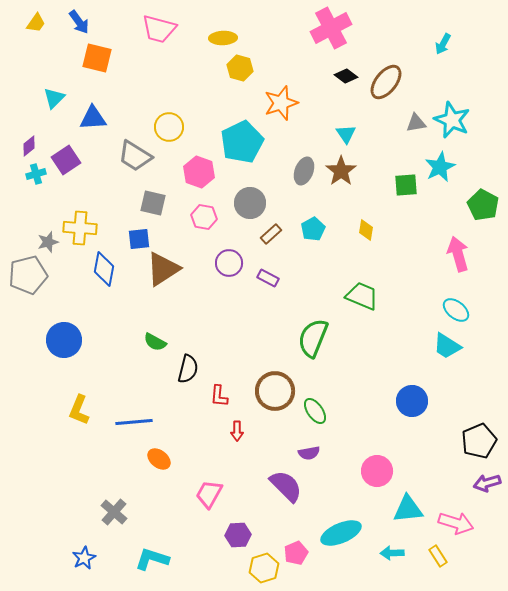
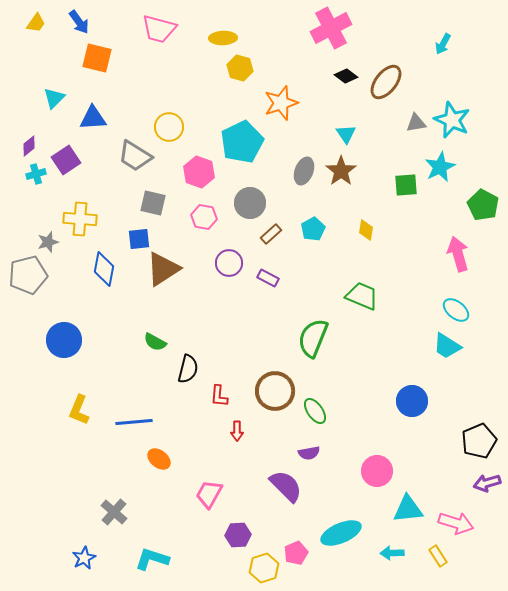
yellow cross at (80, 228): moved 9 px up
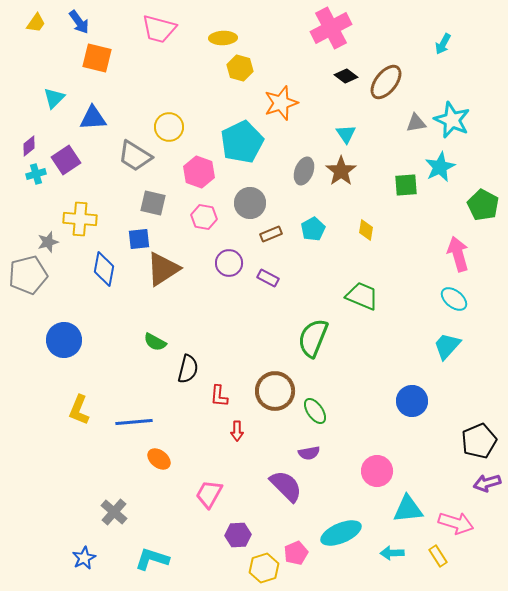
brown rectangle at (271, 234): rotated 20 degrees clockwise
cyan ellipse at (456, 310): moved 2 px left, 11 px up
cyan trapezoid at (447, 346): rotated 100 degrees clockwise
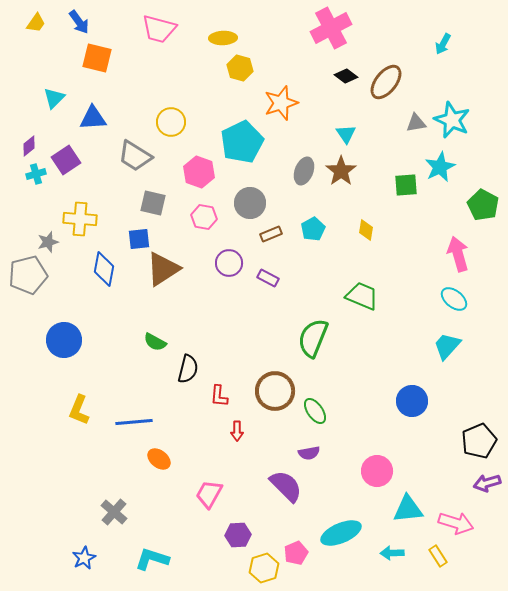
yellow circle at (169, 127): moved 2 px right, 5 px up
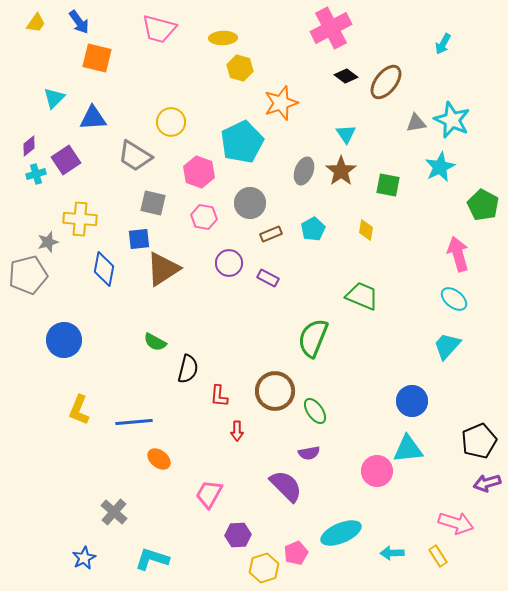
green square at (406, 185): moved 18 px left; rotated 15 degrees clockwise
cyan triangle at (408, 509): moved 60 px up
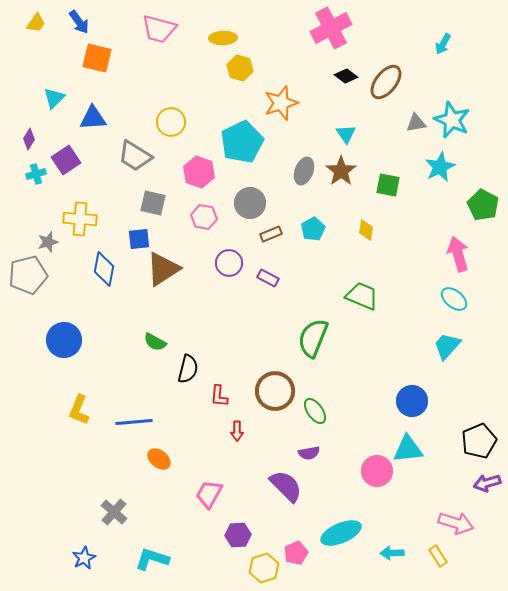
purple diamond at (29, 146): moved 7 px up; rotated 20 degrees counterclockwise
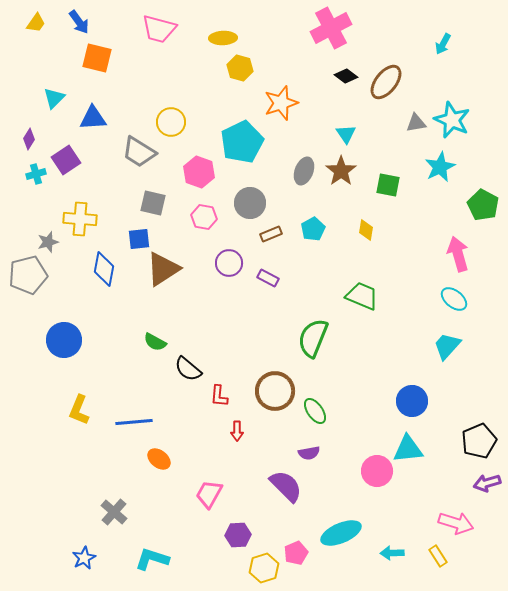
gray trapezoid at (135, 156): moved 4 px right, 4 px up
black semicircle at (188, 369): rotated 116 degrees clockwise
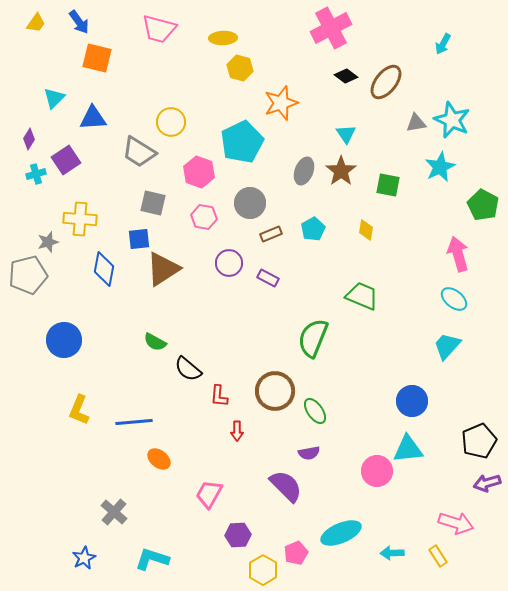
yellow hexagon at (264, 568): moved 1 px left, 2 px down; rotated 12 degrees counterclockwise
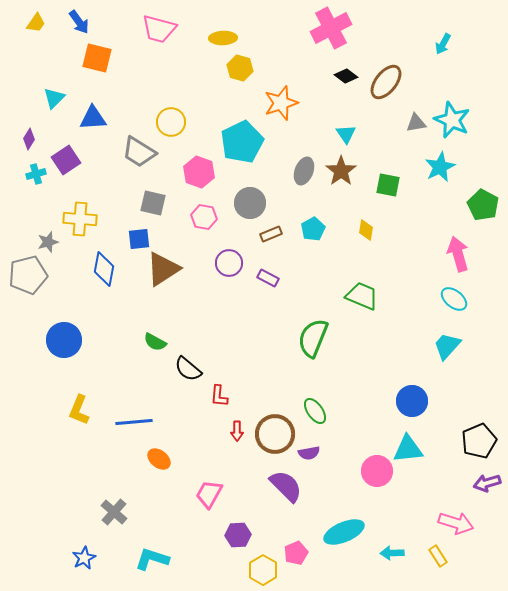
brown circle at (275, 391): moved 43 px down
cyan ellipse at (341, 533): moved 3 px right, 1 px up
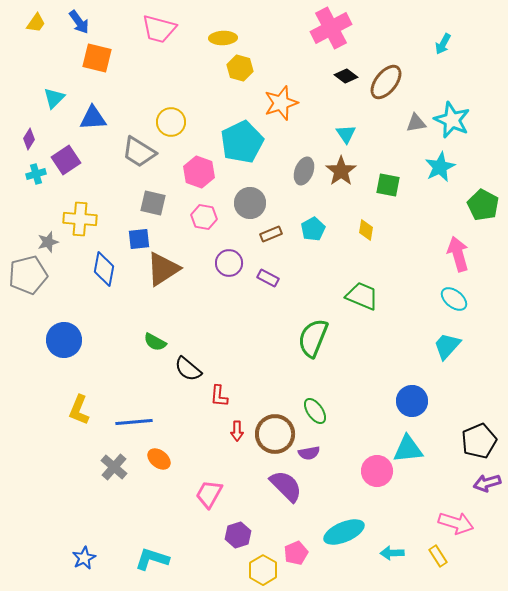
gray cross at (114, 512): moved 45 px up
purple hexagon at (238, 535): rotated 15 degrees counterclockwise
